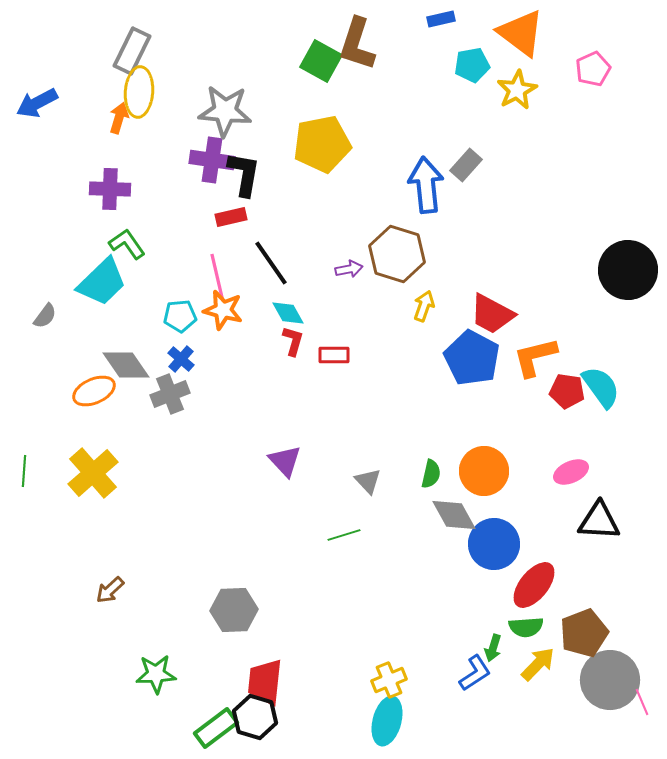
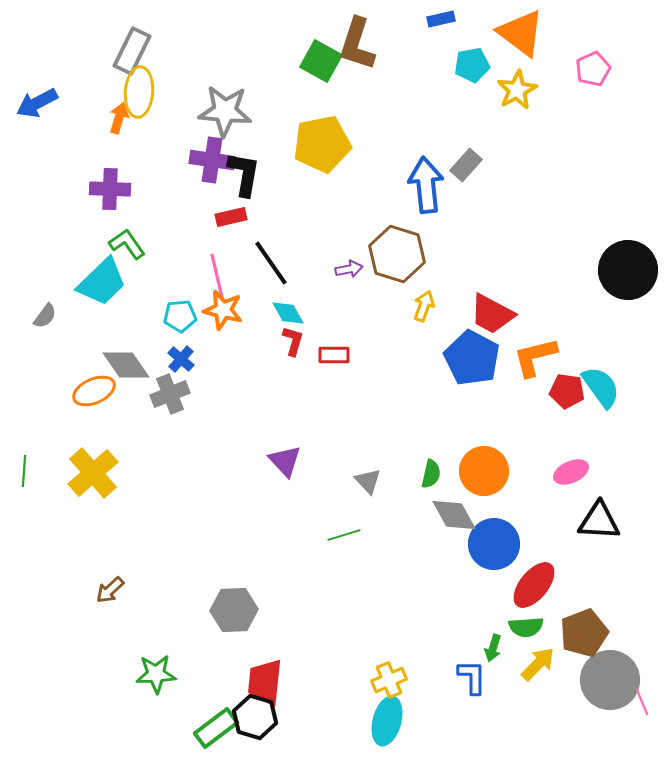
blue L-shape at (475, 673): moved 3 px left, 4 px down; rotated 57 degrees counterclockwise
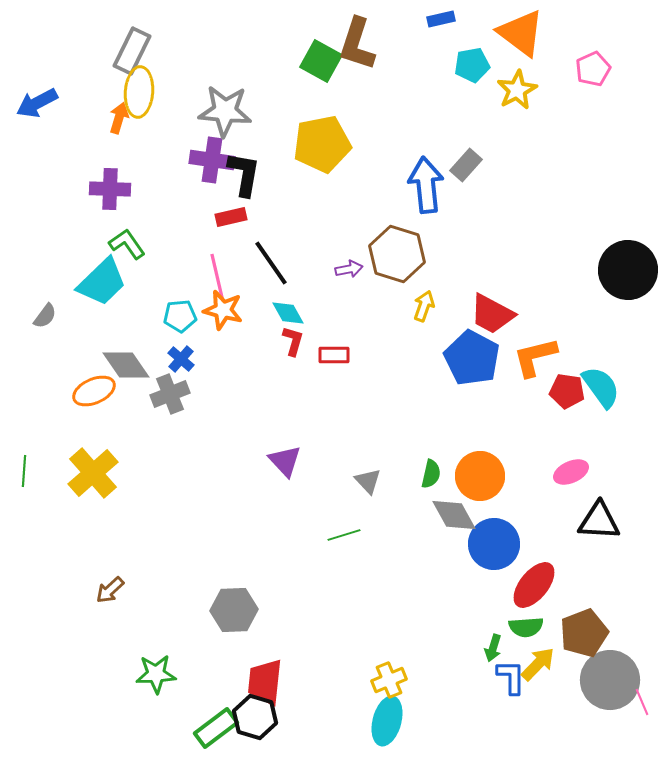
orange circle at (484, 471): moved 4 px left, 5 px down
blue L-shape at (472, 677): moved 39 px right
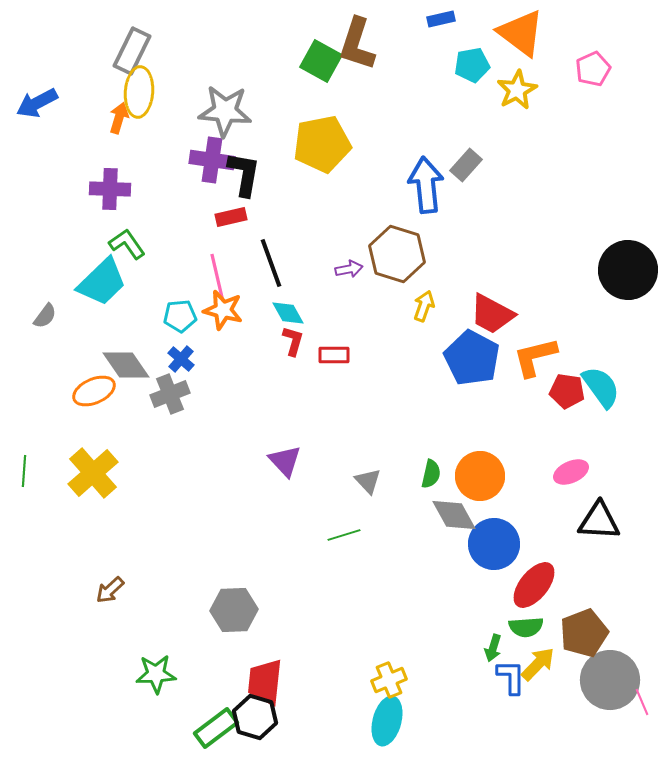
black line at (271, 263): rotated 15 degrees clockwise
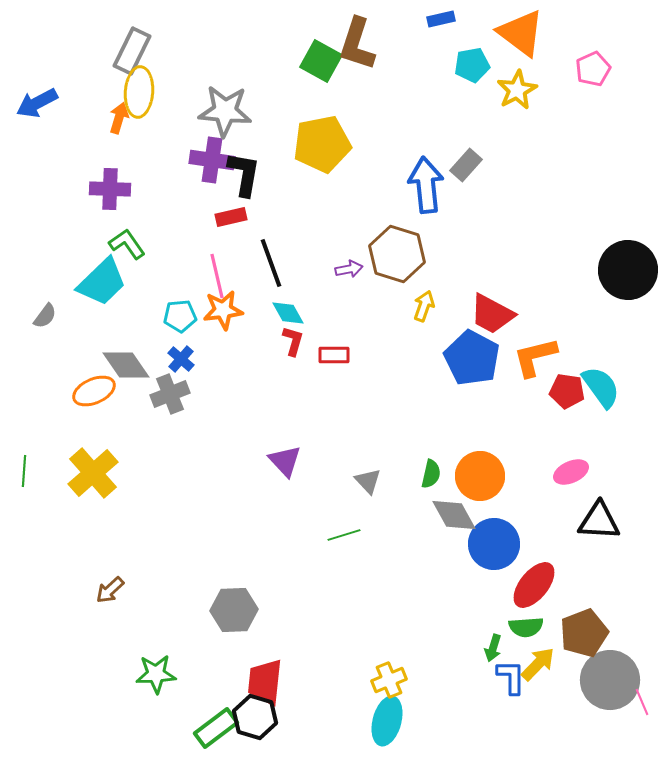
orange star at (223, 310): rotated 21 degrees counterclockwise
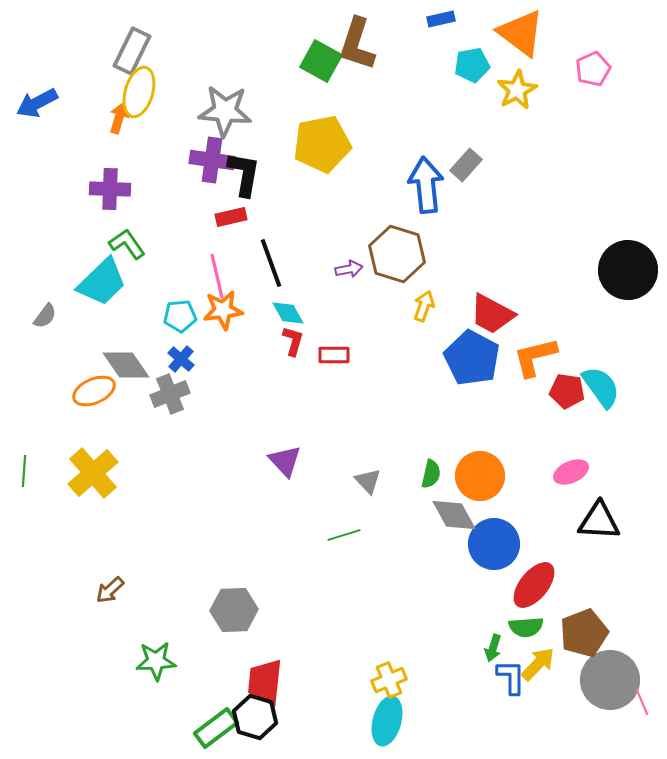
yellow ellipse at (139, 92): rotated 12 degrees clockwise
green star at (156, 674): moved 13 px up
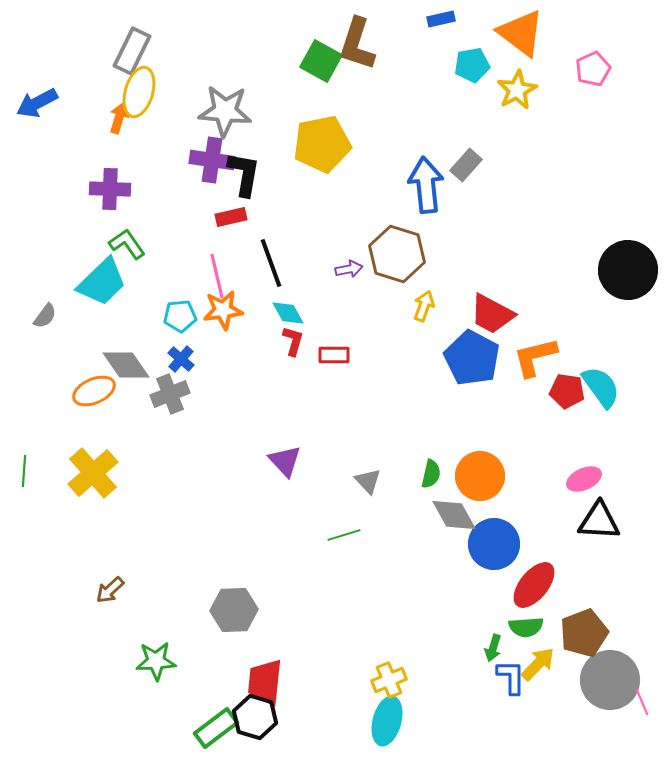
pink ellipse at (571, 472): moved 13 px right, 7 px down
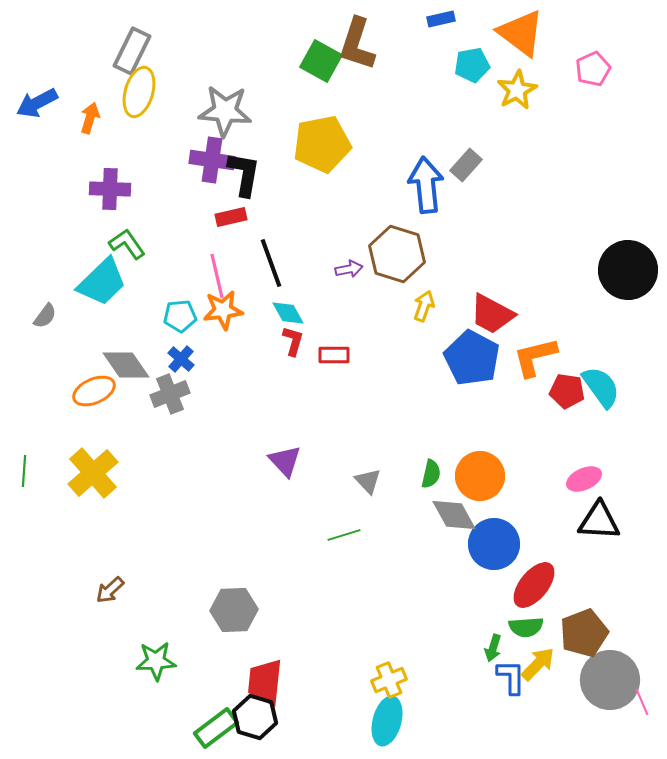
orange arrow at (119, 118): moved 29 px left
